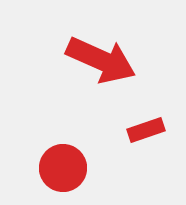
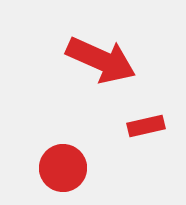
red rectangle: moved 4 px up; rotated 6 degrees clockwise
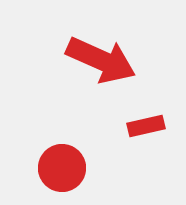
red circle: moved 1 px left
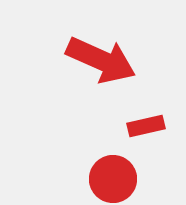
red circle: moved 51 px right, 11 px down
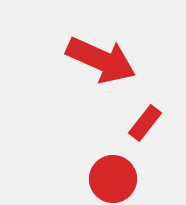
red rectangle: moved 1 px left, 3 px up; rotated 39 degrees counterclockwise
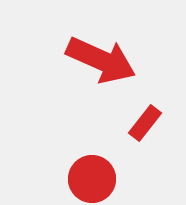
red circle: moved 21 px left
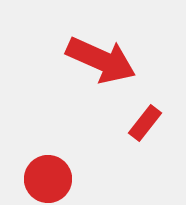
red circle: moved 44 px left
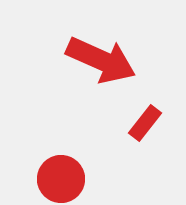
red circle: moved 13 px right
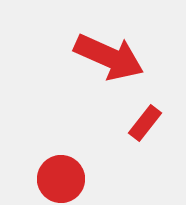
red arrow: moved 8 px right, 3 px up
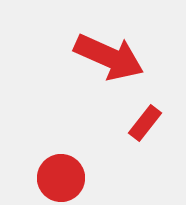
red circle: moved 1 px up
